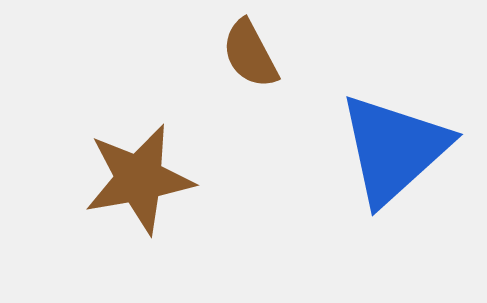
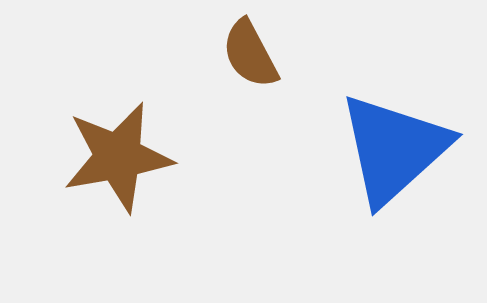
brown star: moved 21 px left, 22 px up
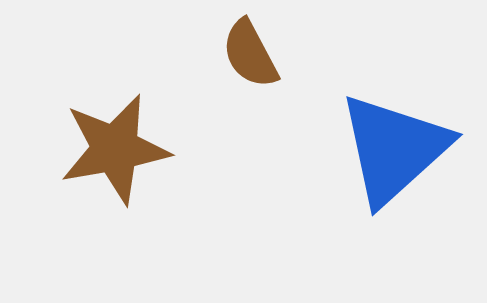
brown star: moved 3 px left, 8 px up
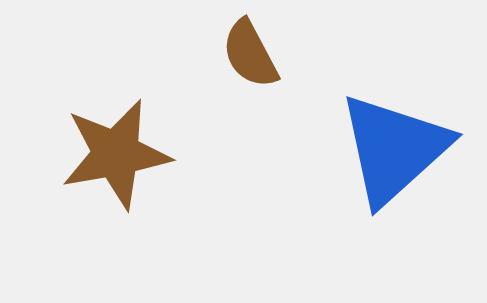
brown star: moved 1 px right, 5 px down
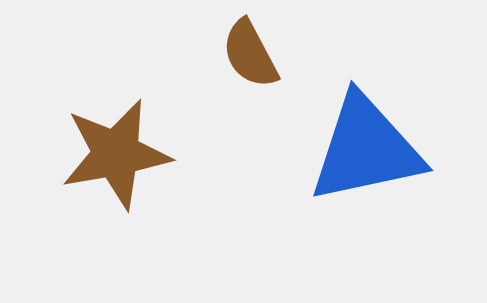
blue triangle: moved 28 px left; rotated 30 degrees clockwise
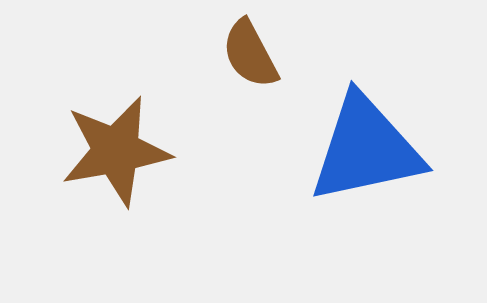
brown star: moved 3 px up
